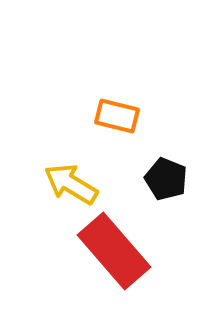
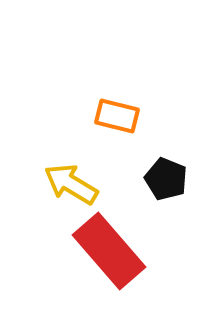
red rectangle: moved 5 px left
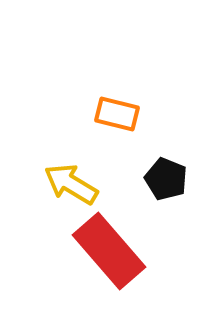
orange rectangle: moved 2 px up
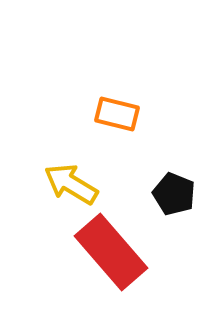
black pentagon: moved 8 px right, 15 px down
red rectangle: moved 2 px right, 1 px down
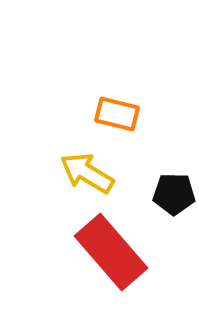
yellow arrow: moved 16 px right, 11 px up
black pentagon: rotated 21 degrees counterclockwise
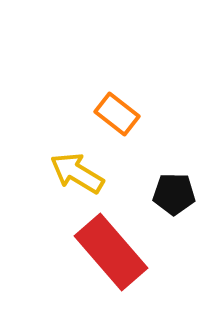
orange rectangle: rotated 24 degrees clockwise
yellow arrow: moved 10 px left
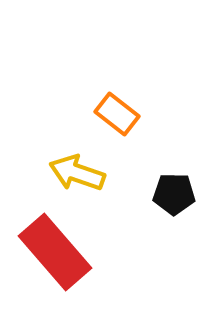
yellow arrow: rotated 12 degrees counterclockwise
red rectangle: moved 56 px left
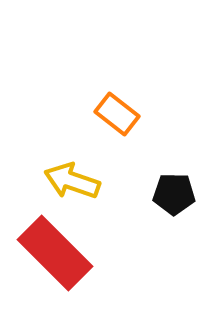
yellow arrow: moved 5 px left, 8 px down
red rectangle: moved 1 px down; rotated 4 degrees counterclockwise
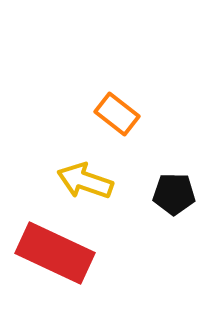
yellow arrow: moved 13 px right
red rectangle: rotated 20 degrees counterclockwise
